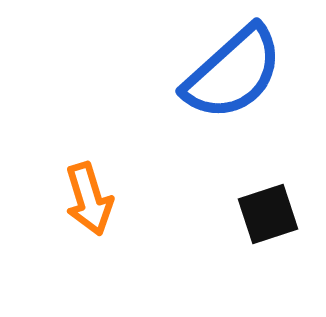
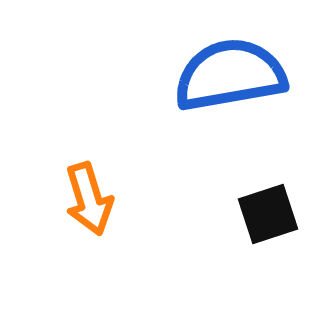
blue semicircle: moved 3 px left, 2 px down; rotated 148 degrees counterclockwise
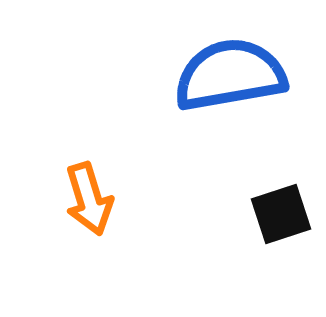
black square: moved 13 px right
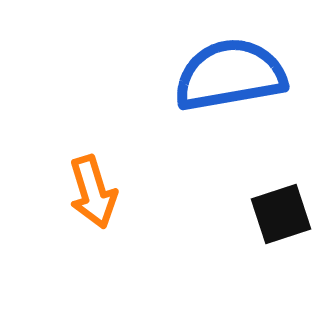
orange arrow: moved 4 px right, 7 px up
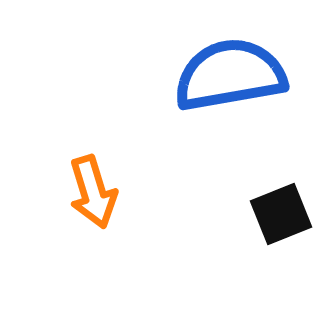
black square: rotated 4 degrees counterclockwise
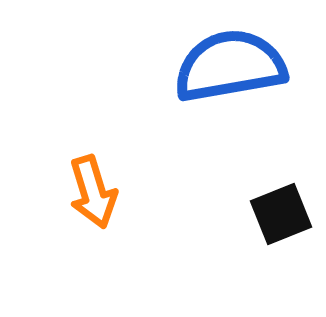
blue semicircle: moved 9 px up
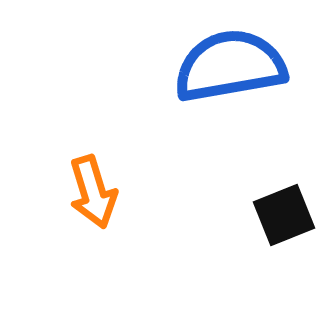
black square: moved 3 px right, 1 px down
